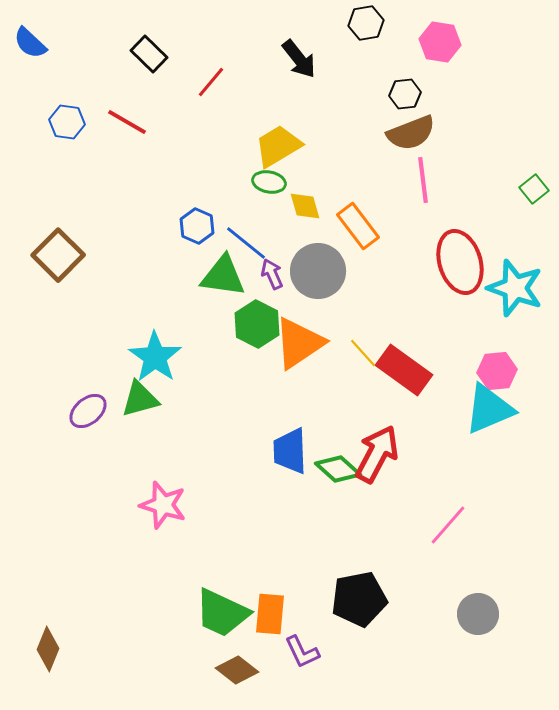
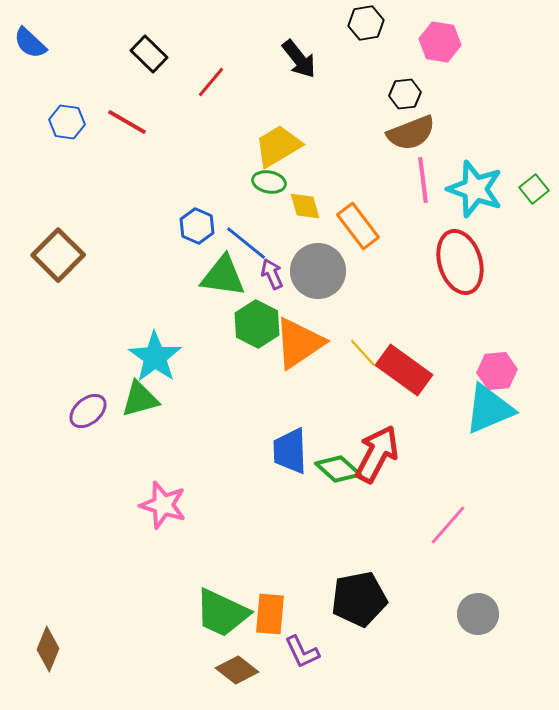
cyan star at (515, 288): moved 40 px left, 99 px up
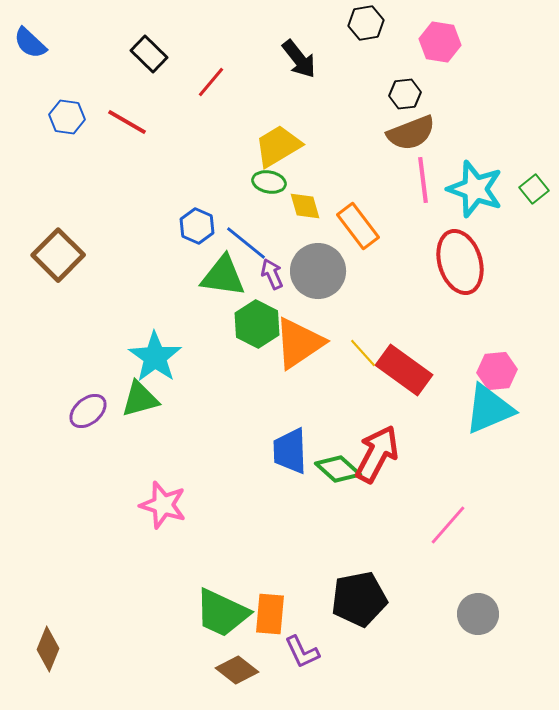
blue hexagon at (67, 122): moved 5 px up
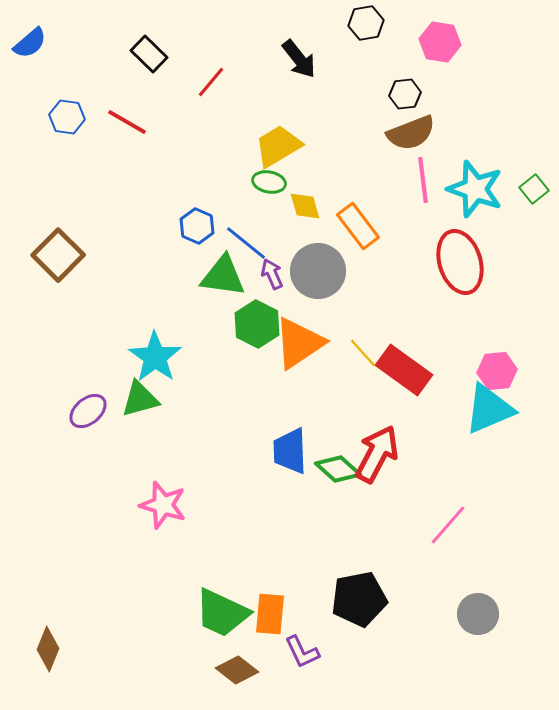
blue semicircle at (30, 43): rotated 84 degrees counterclockwise
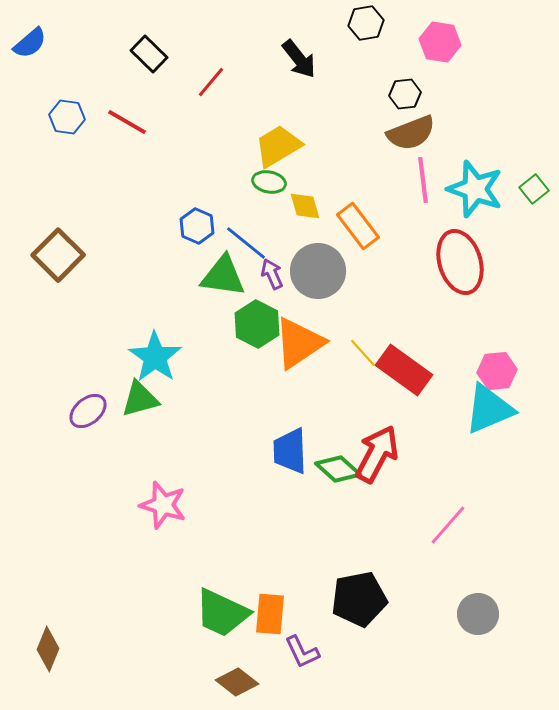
brown diamond at (237, 670): moved 12 px down
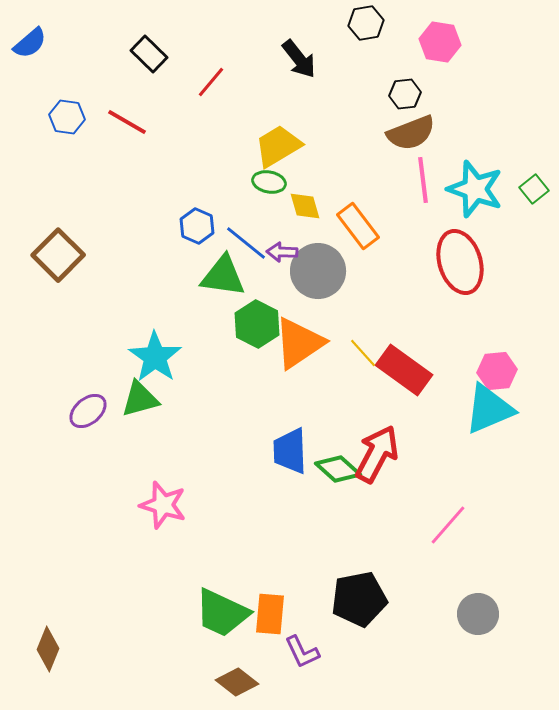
purple arrow at (272, 274): moved 10 px right, 22 px up; rotated 64 degrees counterclockwise
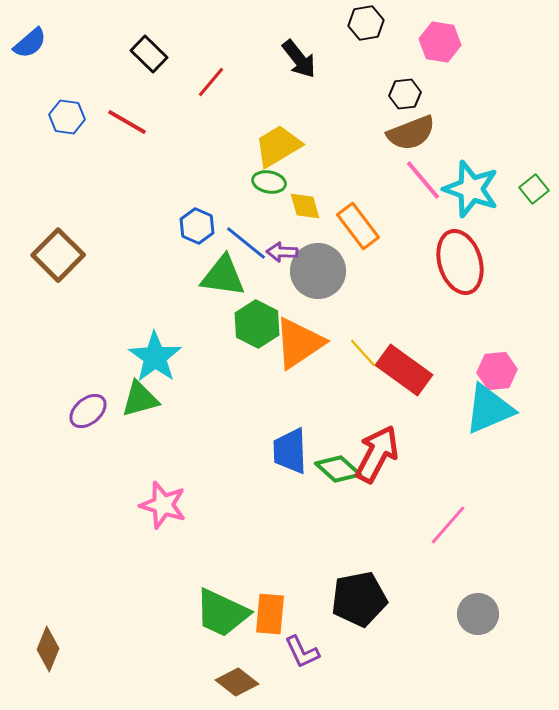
pink line at (423, 180): rotated 33 degrees counterclockwise
cyan star at (475, 189): moved 4 px left
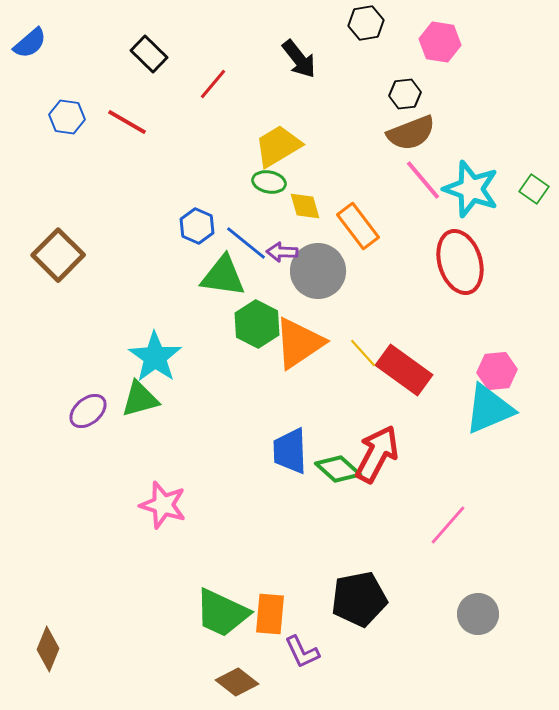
red line at (211, 82): moved 2 px right, 2 px down
green square at (534, 189): rotated 16 degrees counterclockwise
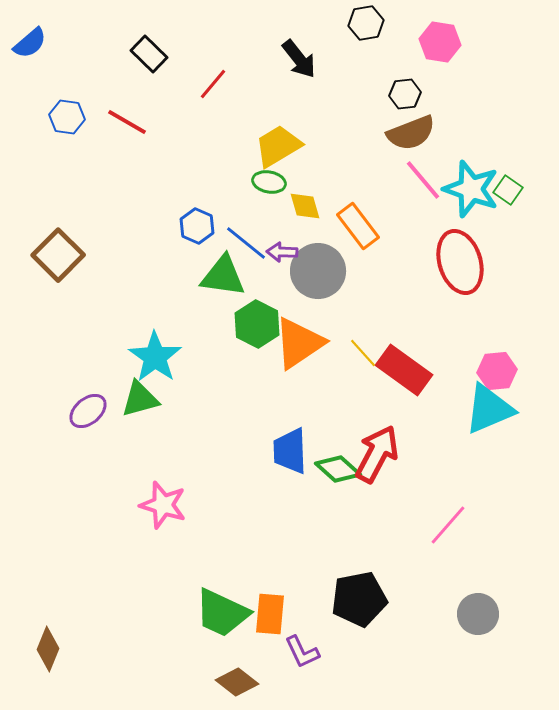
green square at (534, 189): moved 26 px left, 1 px down
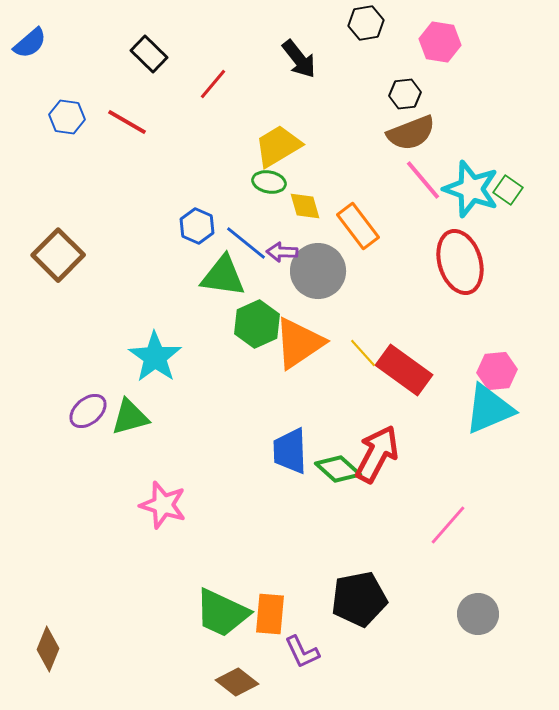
green hexagon at (257, 324): rotated 9 degrees clockwise
green triangle at (140, 399): moved 10 px left, 18 px down
